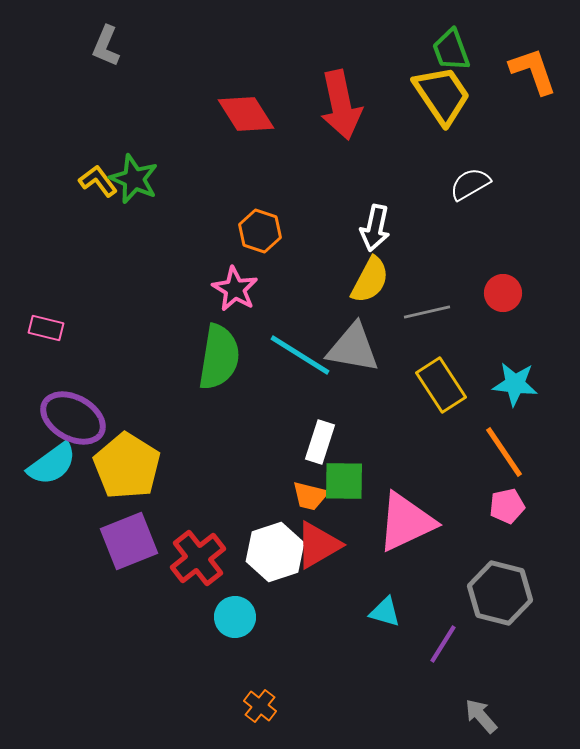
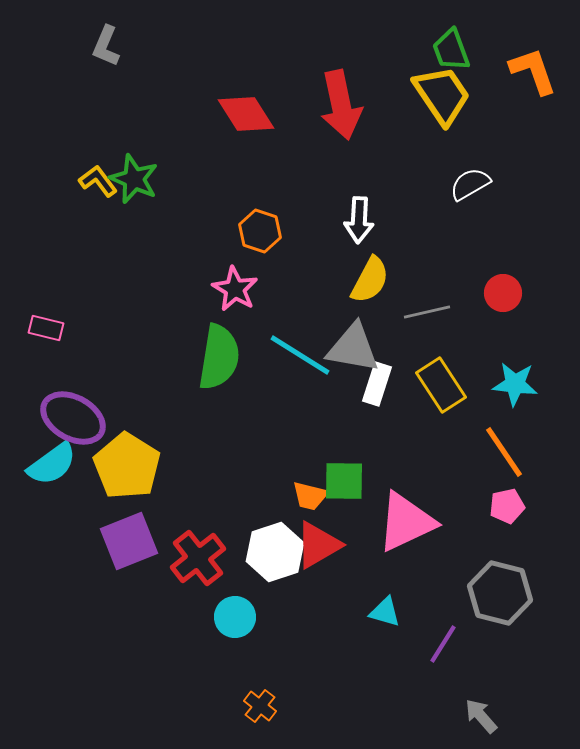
white arrow: moved 16 px left, 8 px up; rotated 9 degrees counterclockwise
white rectangle: moved 57 px right, 58 px up
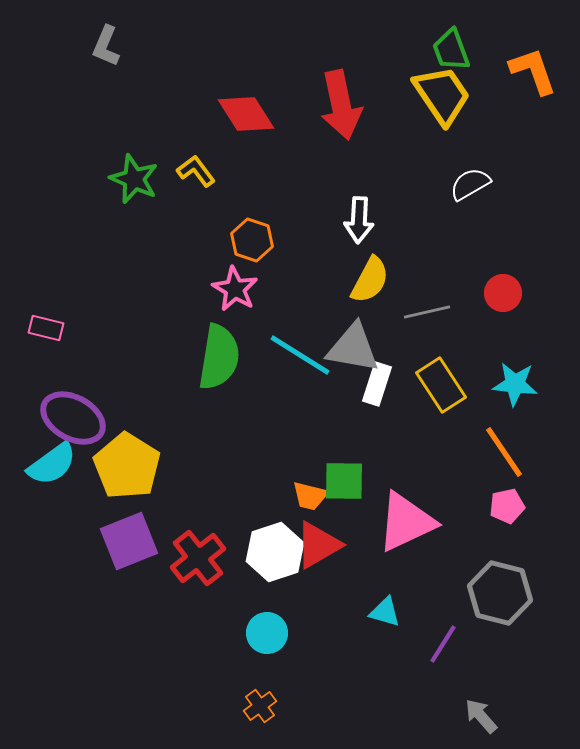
yellow L-shape: moved 98 px right, 10 px up
orange hexagon: moved 8 px left, 9 px down
cyan circle: moved 32 px right, 16 px down
orange cross: rotated 16 degrees clockwise
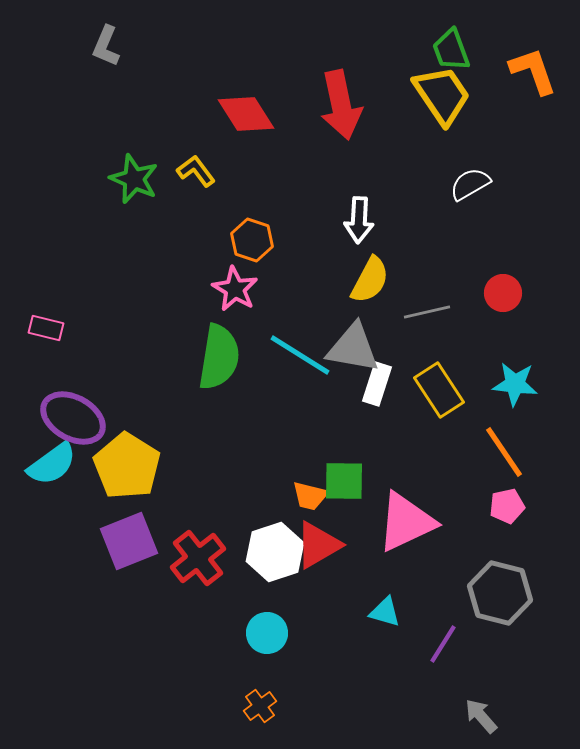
yellow rectangle: moved 2 px left, 5 px down
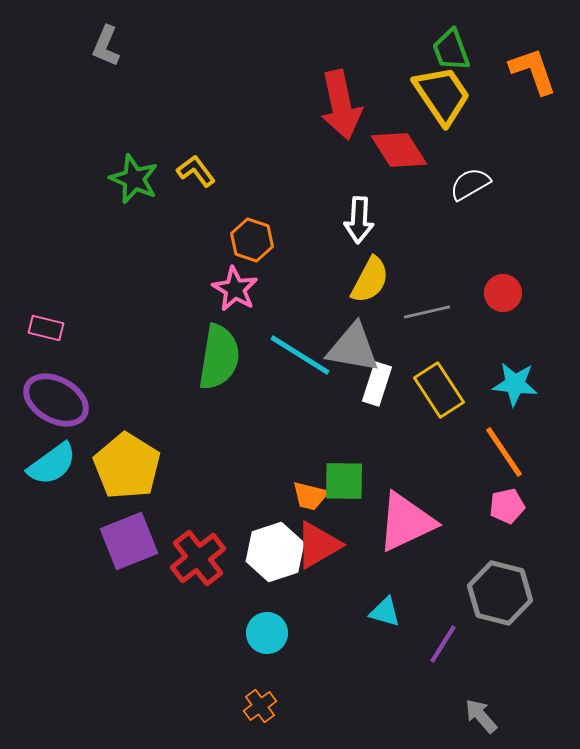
red diamond: moved 153 px right, 36 px down
purple ellipse: moved 17 px left, 18 px up
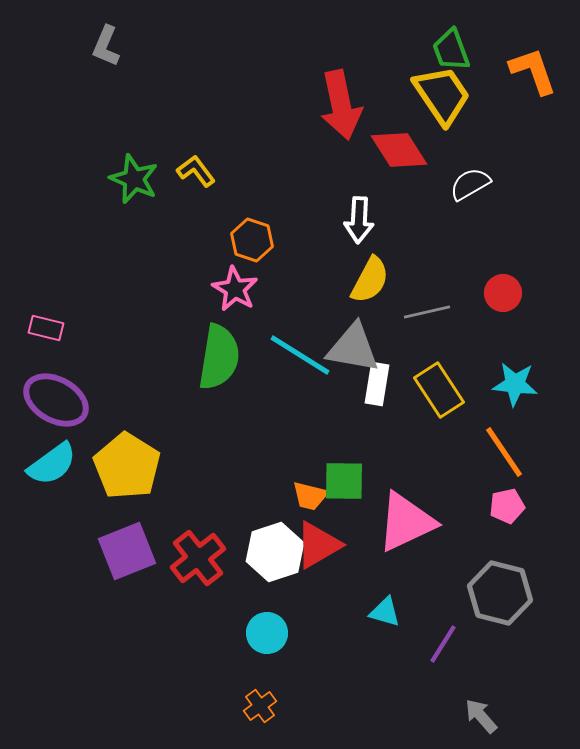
white rectangle: rotated 9 degrees counterclockwise
purple square: moved 2 px left, 10 px down
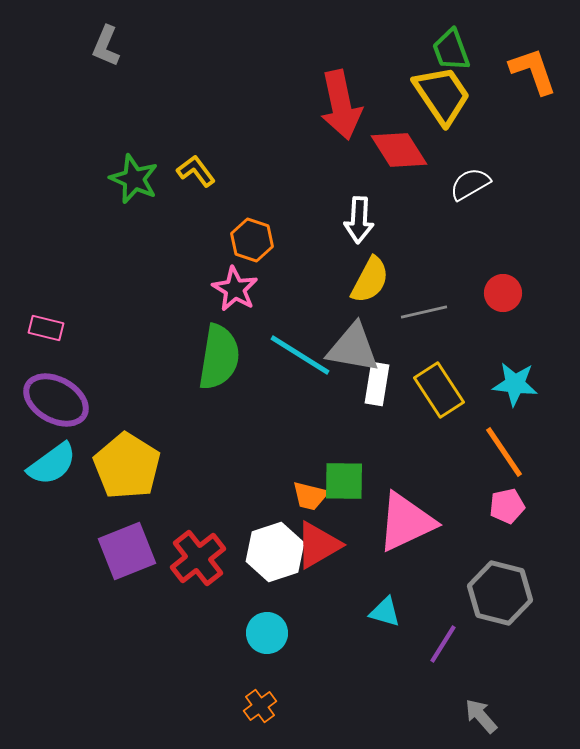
gray line: moved 3 px left
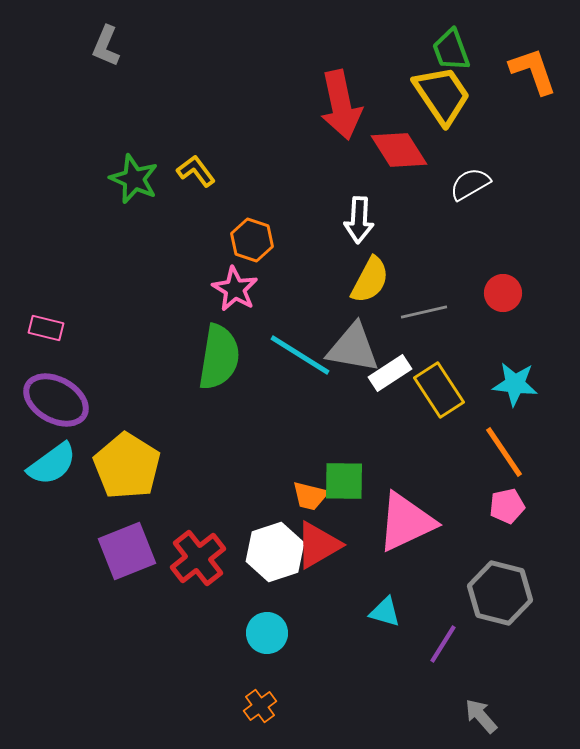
white rectangle: moved 13 px right, 11 px up; rotated 48 degrees clockwise
